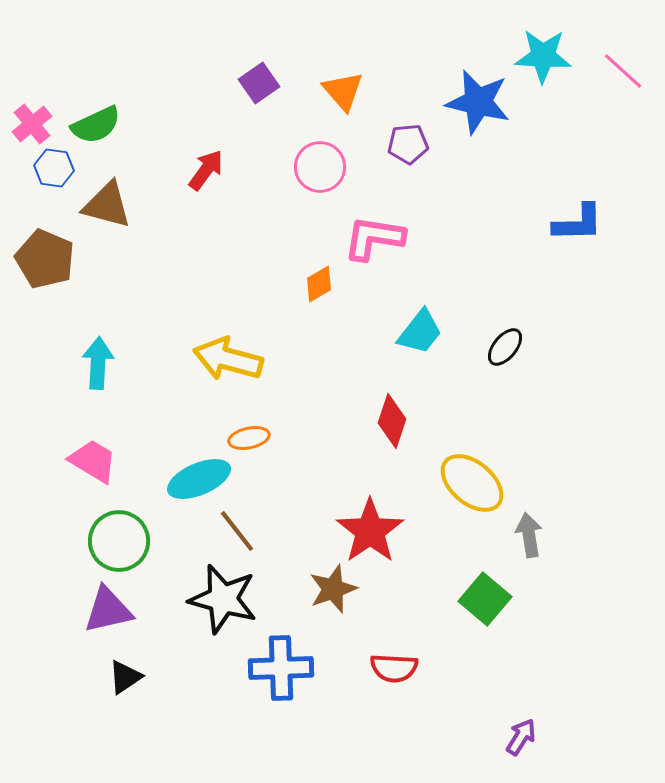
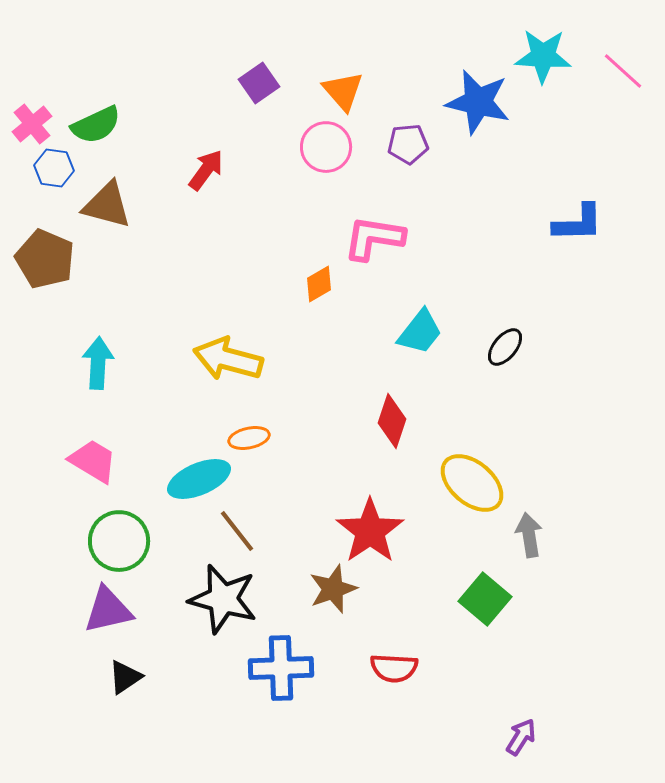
pink circle: moved 6 px right, 20 px up
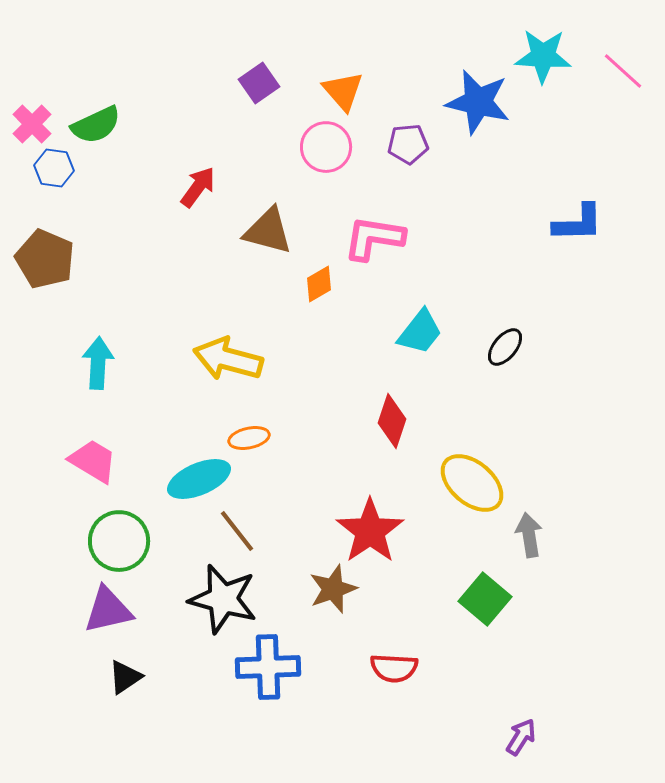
pink cross: rotated 6 degrees counterclockwise
red arrow: moved 8 px left, 17 px down
brown triangle: moved 161 px right, 26 px down
blue cross: moved 13 px left, 1 px up
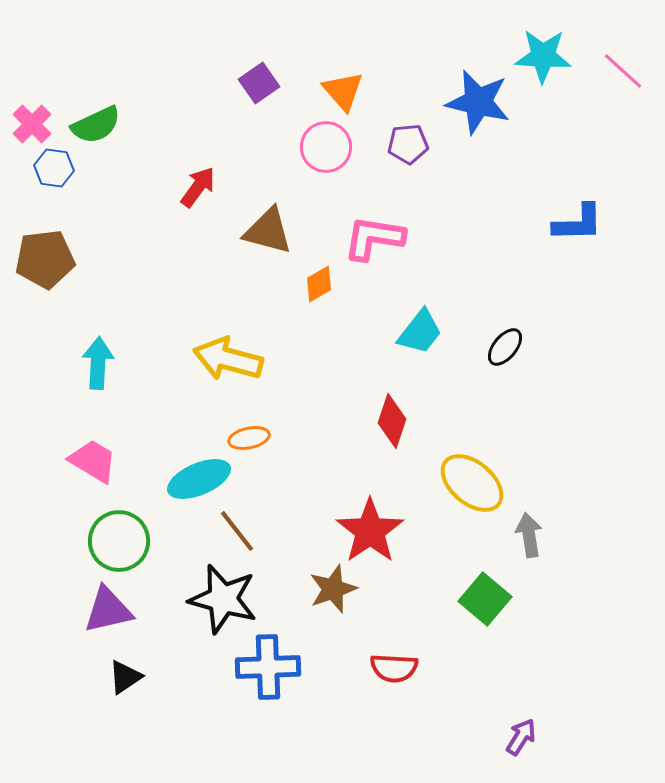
brown pentagon: rotated 30 degrees counterclockwise
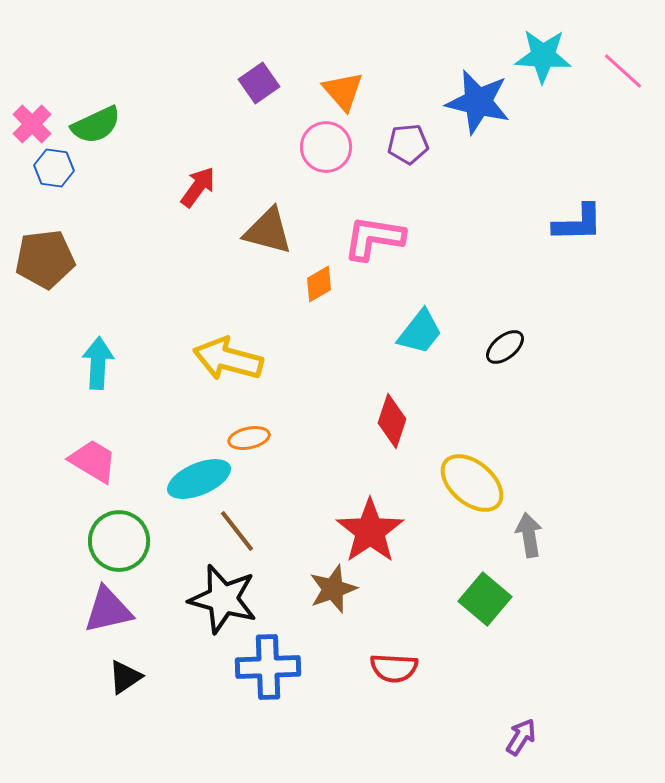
black ellipse: rotated 12 degrees clockwise
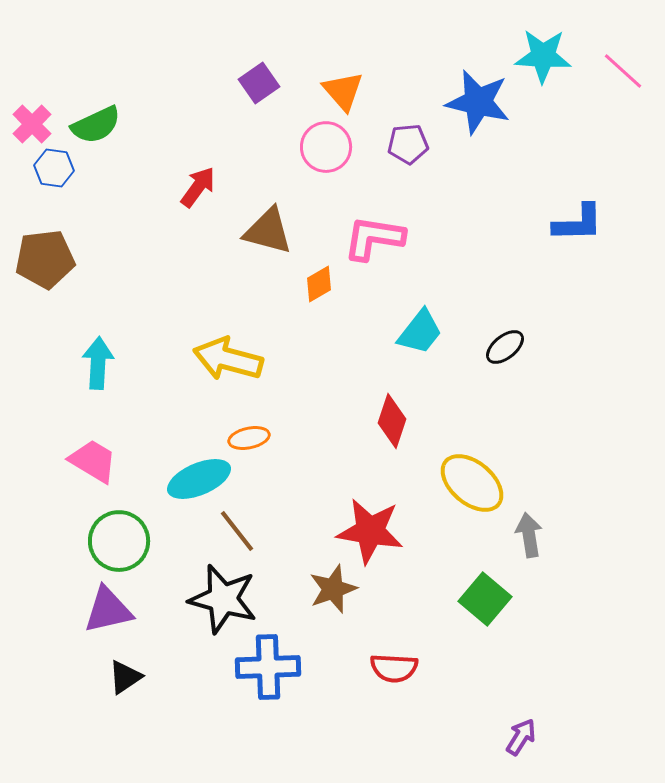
red star: rotated 28 degrees counterclockwise
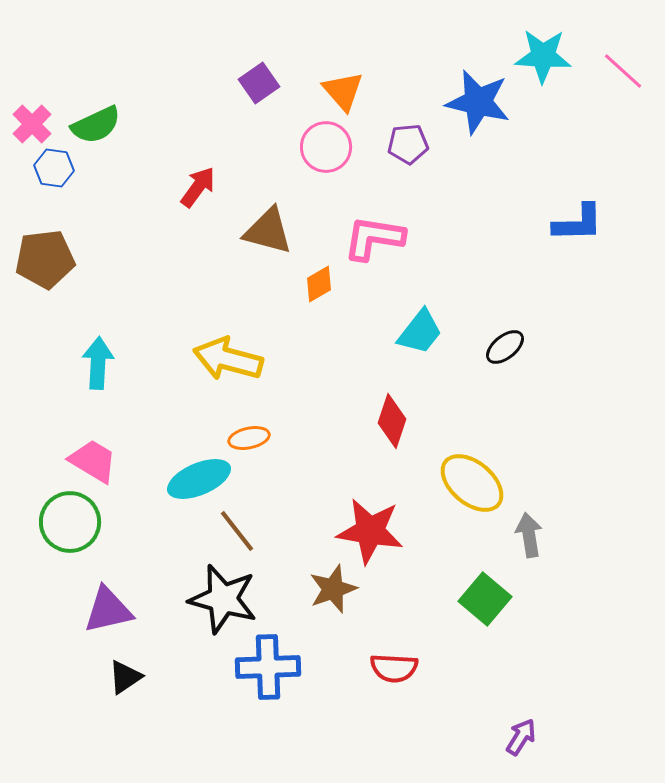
green circle: moved 49 px left, 19 px up
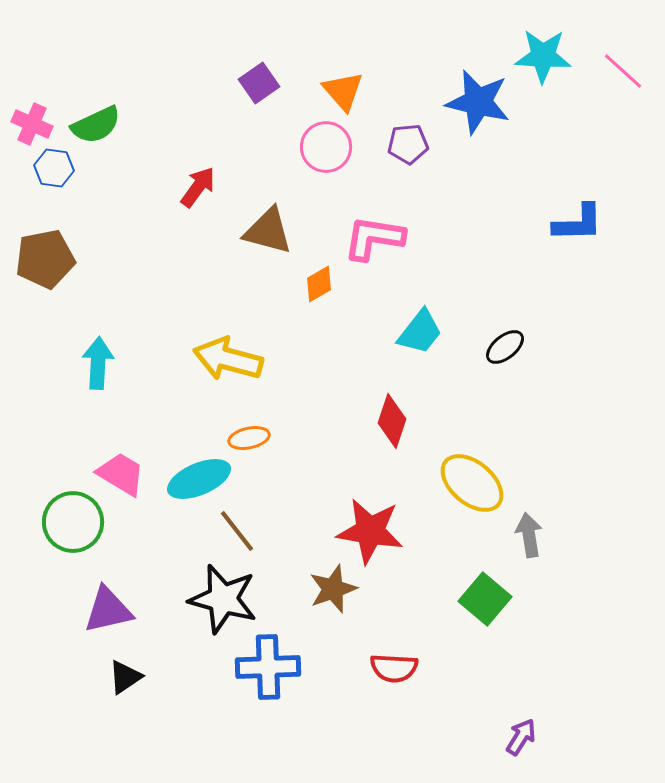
pink cross: rotated 21 degrees counterclockwise
brown pentagon: rotated 4 degrees counterclockwise
pink trapezoid: moved 28 px right, 13 px down
green circle: moved 3 px right
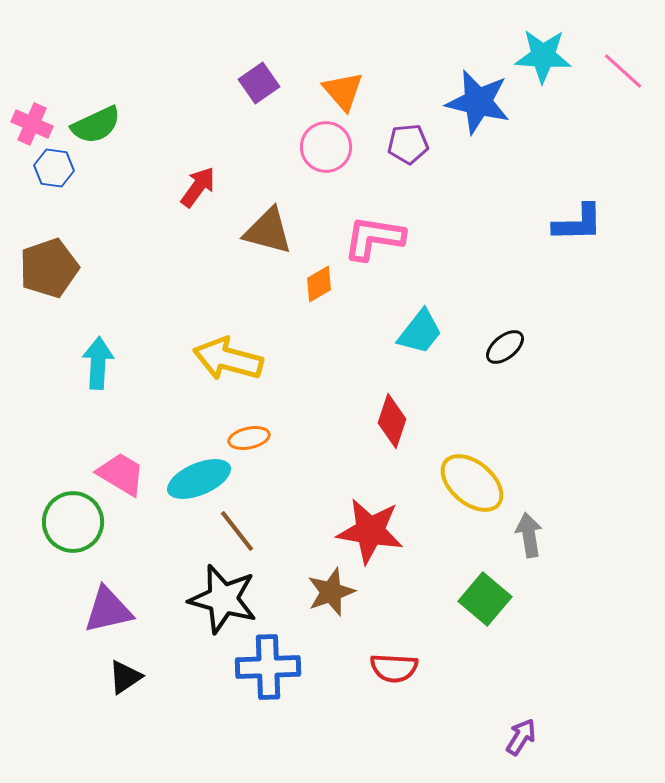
brown pentagon: moved 4 px right, 9 px down; rotated 8 degrees counterclockwise
brown star: moved 2 px left, 3 px down
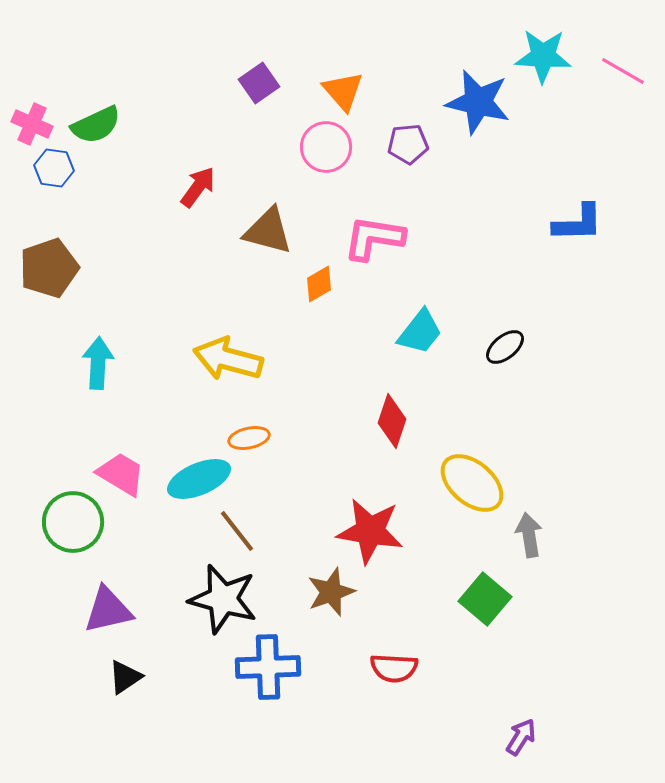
pink line: rotated 12 degrees counterclockwise
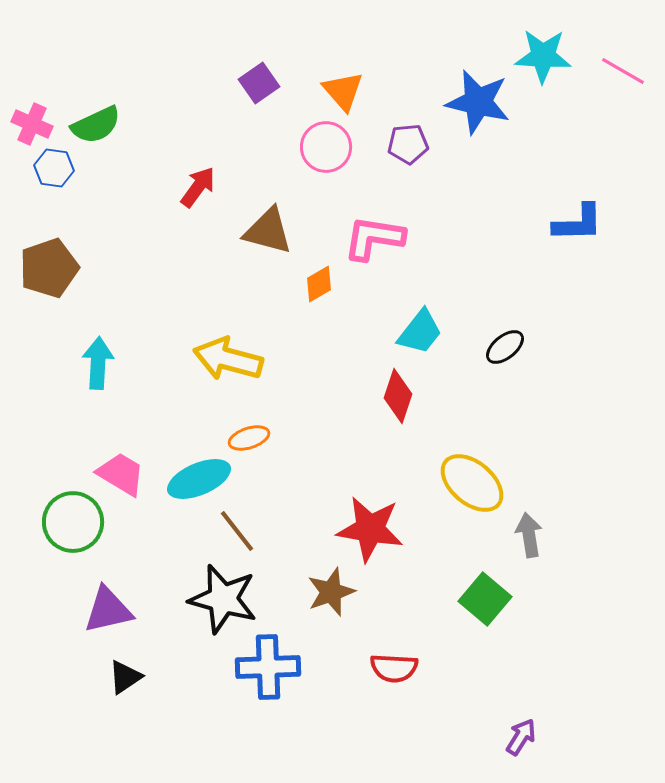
red diamond: moved 6 px right, 25 px up
orange ellipse: rotated 6 degrees counterclockwise
red star: moved 2 px up
